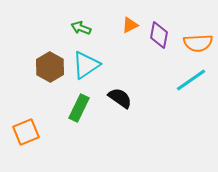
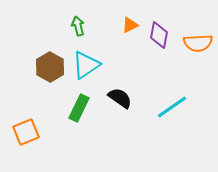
green arrow: moved 3 px left, 2 px up; rotated 54 degrees clockwise
cyan line: moved 19 px left, 27 px down
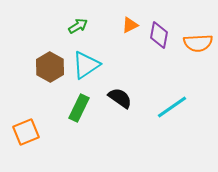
green arrow: rotated 72 degrees clockwise
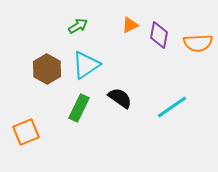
brown hexagon: moved 3 px left, 2 px down
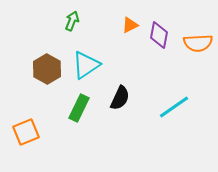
green arrow: moved 6 px left, 5 px up; rotated 36 degrees counterclockwise
black semicircle: rotated 80 degrees clockwise
cyan line: moved 2 px right
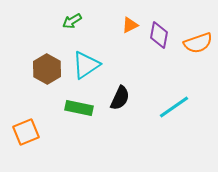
green arrow: rotated 144 degrees counterclockwise
orange semicircle: rotated 16 degrees counterclockwise
green rectangle: rotated 76 degrees clockwise
